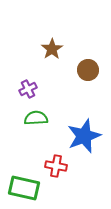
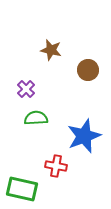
brown star: moved 1 px left, 1 px down; rotated 25 degrees counterclockwise
purple cross: moved 2 px left; rotated 18 degrees counterclockwise
green rectangle: moved 2 px left, 1 px down
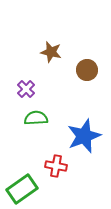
brown star: moved 2 px down
brown circle: moved 1 px left
green rectangle: rotated 48 degrees counterclockwise
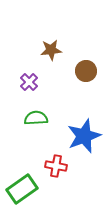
brown star: moved 2 px up; rotated 20 degrees counterclockwise
brown circle: moved 1 px left, 1 px down
purple cross: moved 3 px right, 7 px up
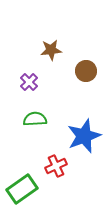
green semicircle: moved 1 px left, 1 px down
red cross: rotated 35 degrees counterclockwise
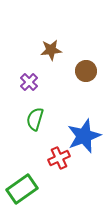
green semicircle: rotated 70 degrees counterclockwise
red cross: moved 3 px right, 8 px up
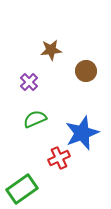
green semicircle: rotated 50 degrees clockwise
blue star: moved 2 px left, 3 px up
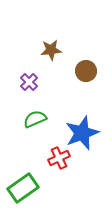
green rectangle: moved 1 px right, 1 px up
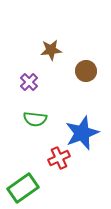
green semicircle: rotated 150 degrees counterclockwise
